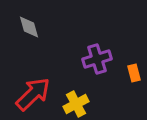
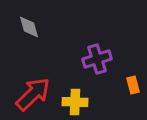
orange rectangle: moved 1 px left, 12 px down
yellow cross: moved 1 px left, 2 px up; rotated 30 degrees clockwise
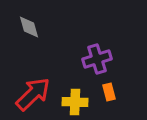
orange rectangle: moved 24 px left, 7 px down
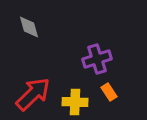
orange rectangle: rotated 18 degrees counterclockwise
